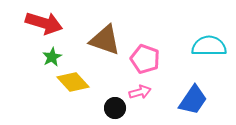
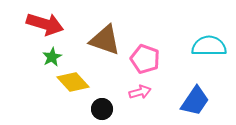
red arrow: moved 1 px right, 1 px down
blue trapezoid: moved 2 px right, 1 px down
black circle: moved 13 px left, 1 px down
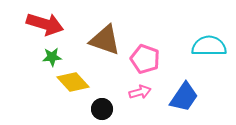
green star: rotated 24 degrees clockwise
blue trapezoid: moved 11 px left, 4 px up
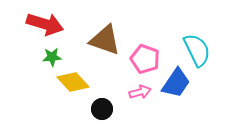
cyan semicircle: moved 12 px left, 4 px down; rotated 64 degrees clockwise
blue trapezoid: moved 8 px left, 14 px up
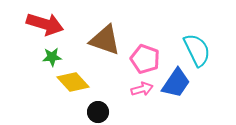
pink arrow: moved 2 px right, 3 px up
black circle: moved 4 px left, 3 px down
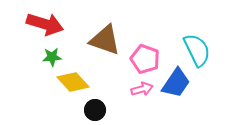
black circle: moved 3 px left, 2 px up
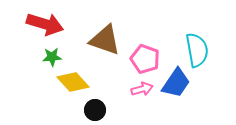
cyan semicircle: rotated 16 degrees clockwise
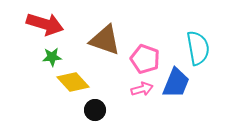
cyan semicircle: moved 1 px right, 2 px up
blue trapezoid: rotated 12 degrees counterclockwise
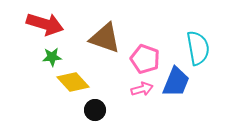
brown triangle: moved 2 px up
blue trapezoid: moved 1 px up
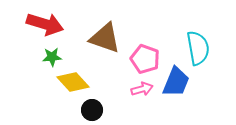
black circle: moved 3 px left
